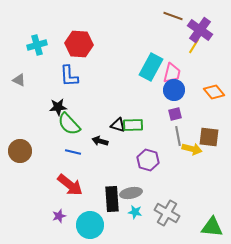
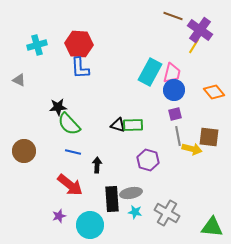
cyan rectangle: moved 1 px left, 5 px down
blue L-shape: moved 11 px right, 8 px up
black arrow: moved 3 px left, 24 px down; rotated 77 degrees clockwise
brown circle: moved 4 px right
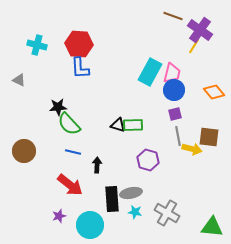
cyan cross: rotated 30 degrees clockwise
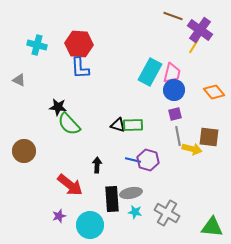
black star: rotated 12 degrees clockwise
blue line: moved 60 px right, 8 px down
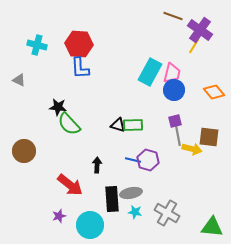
purple square: moved 7 px down
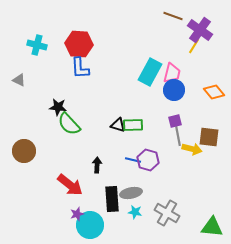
purple star: moved 18 px right, 2 px up
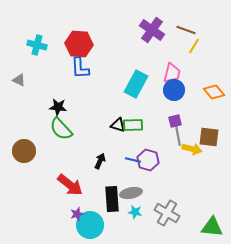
brown line: moved 13 px right, 14 px down
purple cross: moved 48 px left
cyan rectangle: moved 14 px left, 12 px down
green semicircle: moved 8 px left, 5 px down
black arrow: moved 3 px right, 4 px up; rotated 21 degrees clockwise
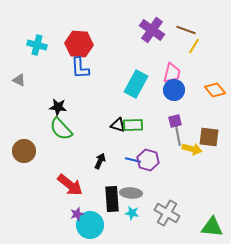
orange diamond: moved 1 px right, 2 px up
gray ellipse: rotated 15 degrees clockwise
cyan star: moved 3 px left, 1 px down
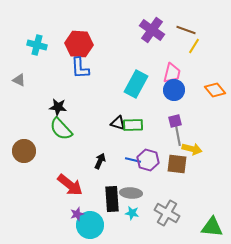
black triangle: moved 2 px up
brown square: moved 32 px left, 27 px down
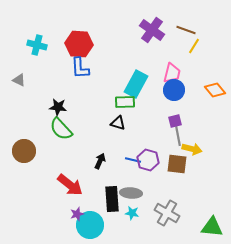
green rectangle: moved 8 px left, 23 px up
